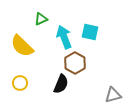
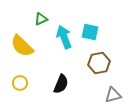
brown hexagon: moved 24 px right; rotated 20 degrees clockwise
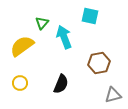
green triangle: moved 1 px right, 4 px down; rotated 24 degrees counterclockwise
cyan square: moved 16 px up
yellow semicircle: rotated 100 degrees clockwise
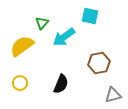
cyan arrow: rotated 105 degrees counterclockwise
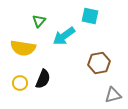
green triangle: moved 3 px left, 2 px up
cyan arrow: moved 1 px up
yellow semicircle: moved 1 px right, 2 px down; rotated 135 degrees counterclockwise
black semicircle: moved 18 px left, 5 px up
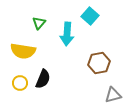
cyan square: rotated 30 degrees clockwise
green triangle: moved 2 px down
cyan arrow: moved 3 px right, 2 px up; rotated 50 degrees counterclockwise
yellow semicircle: moved 3 px down
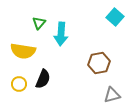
cyan square: moved 25 px right, 1 px down
cyan arrow: moved 6 px left
yellow circle: moved 1 px left, 1 px down
gray triangle: moved 1 px left
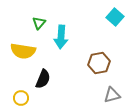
cyan arrow: moved 3 px down
yellow circle: moved 2 px right, 14 px down
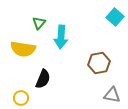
yellow semicircle: moved 2 px up
gray triangle: rotated 24 degrees clockwise
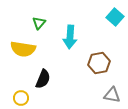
cyan arrow: moved 9 px right
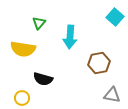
black semicircle: rotated 84 degrees clockwise
yellow circle: moved 1 px right
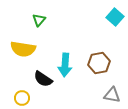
green triangle: moved 3 px up
cyan arrow: moved 5 px left, 28 px down
black semicircle: rotated 18 degrees clockwise
